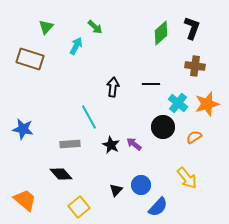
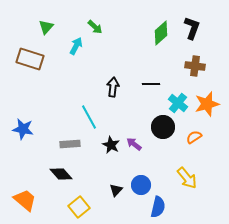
blue semicircle: rotated 30 degrees counterclockwise
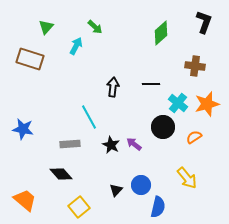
black L-shape: moved 12 px right, 6 px up
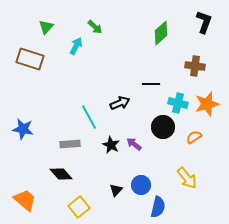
black arrow: moved 7 px right, 16 px down; rotated 60 degrees clockwise
cyan cross: rotated 24 degrees counterclockwise
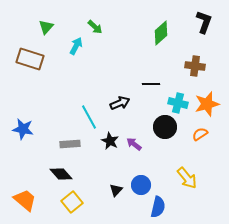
black circle: moved 2 px right
orange semicircle: moved 6 px right, 3 px up
black star: moved 1 px left, 4 px up
yellow square: moved 7 px left, 5 px up
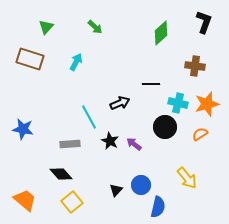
cyan arrow: moved 16 px down
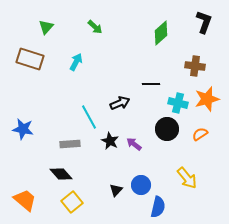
orange star: moved 5 px up
black circle: moved 2 px right, 2 px down
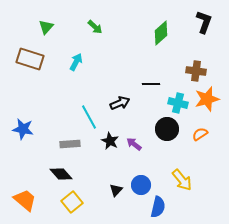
brown cross: moved 1 px right, 5 px down
yellow arrow: moved 5 px left, 2 px down
